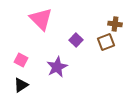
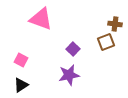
pink triangle: rotated 25 degrees counterclockwise
purple square: moved 3 px left, 9 px down
purple star: moved 12 px right, 8 px down; rotated 15 degrees clockwise
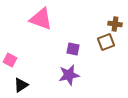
purple square: rotated 32 degrees counterclockwise
pink square: moved 11 px left
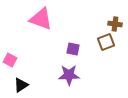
purple star: rotated 10 degrees clockwise
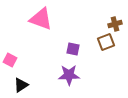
brown cross: rotated 24 degrees counterclockwise
